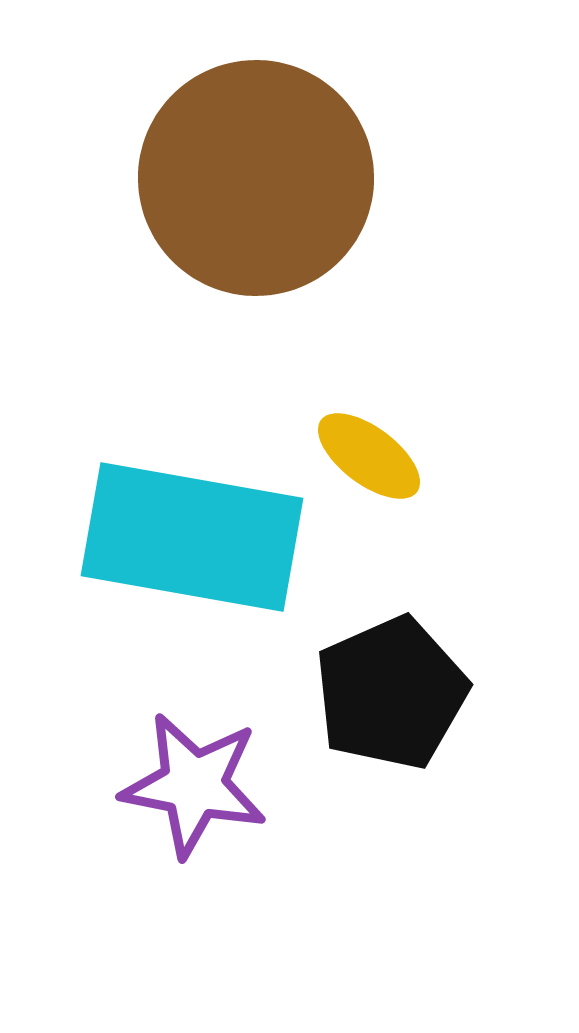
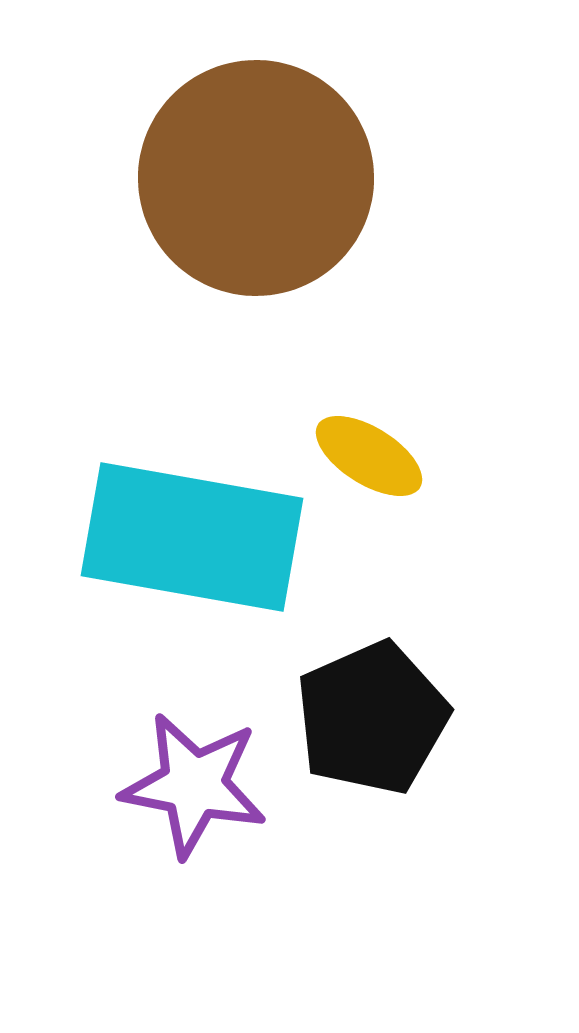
yellow ellipse: rotated 5 degrees counterclockwise
black pentagon: moved 19 px left, 25 px down
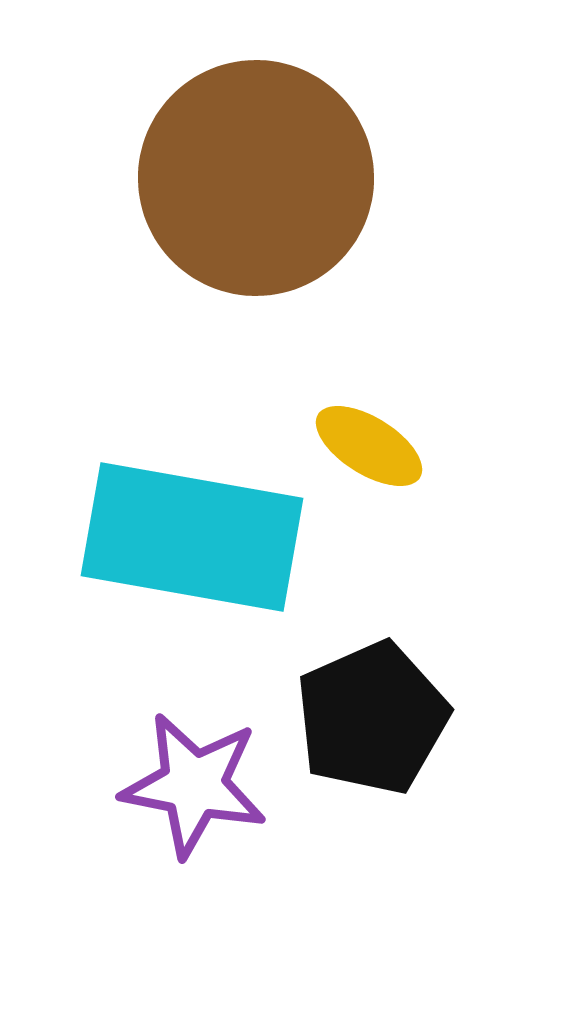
yellow ellipse: moved 10 px up
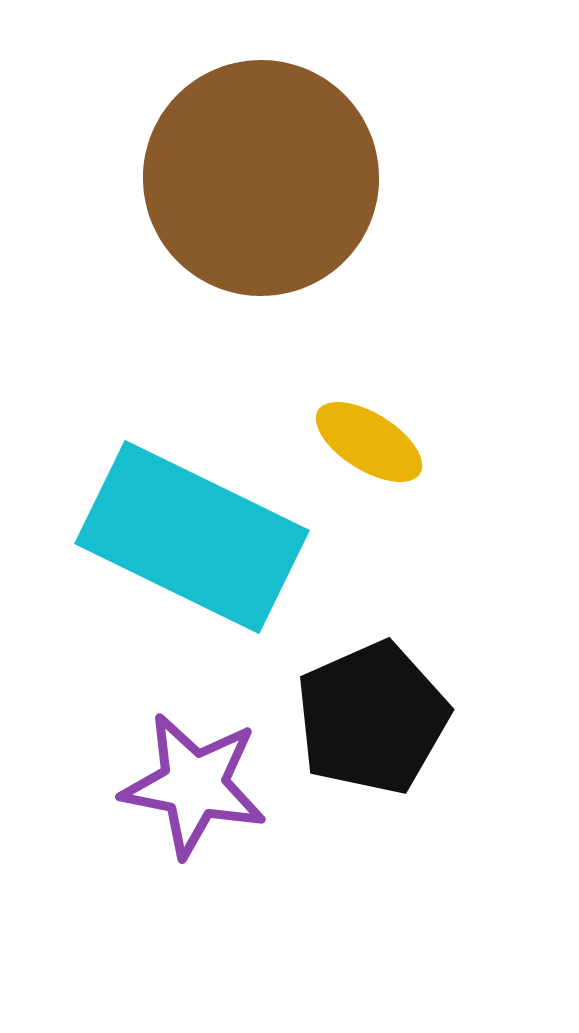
brown circle: moved 5 px right
yellow ellipse: moved 4 px up
cyan rectangle: rotated 16 degrees clockwise
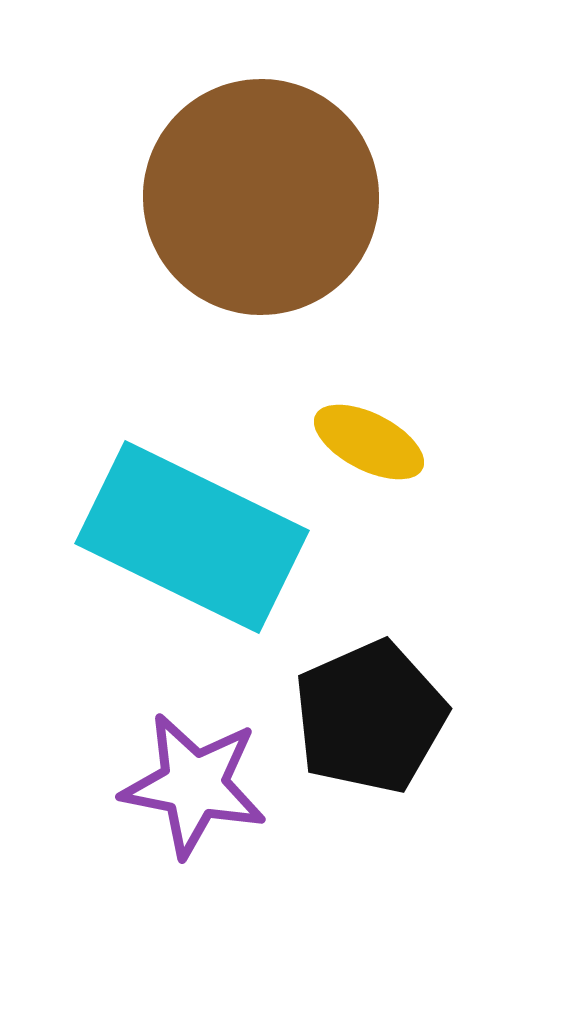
brown circle: moved 19 px down
yellow ellipse: rotated 5 degrees counterclockwise
black pentagon: moved 2 px left, 1 px up
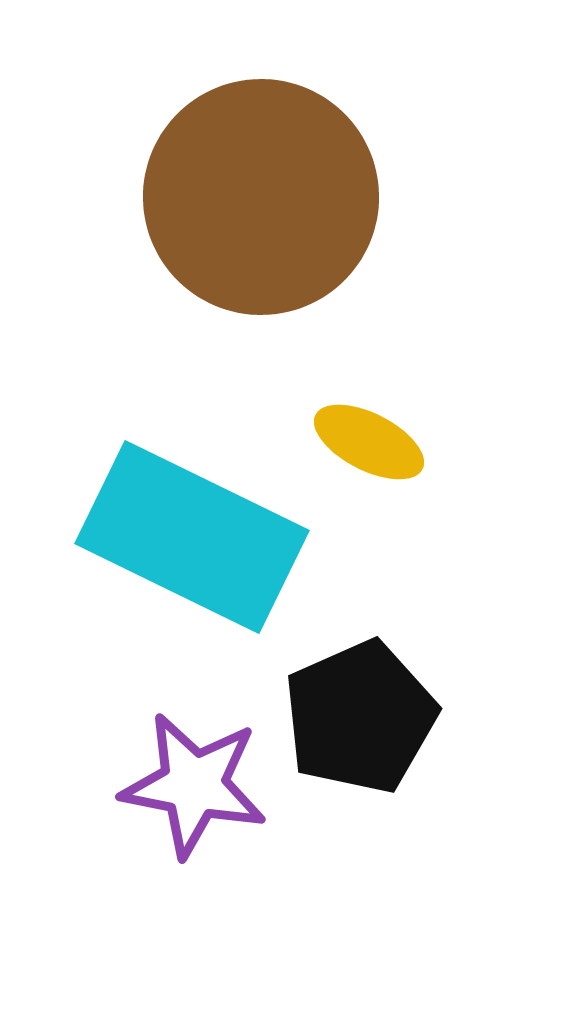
black pentagon: moved 10 px left
